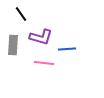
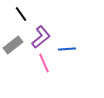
purple L-shape: rotated 55 degrees counterclockwise
gray rectangle: rotated 48 degrees clockwise
pink line: rotated 60 degrees clockwise
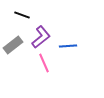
black line: moved 1 px right, 1 px down; rotated 35 degrees counterclockwise
blue line: moved 1 px right, 3 px up
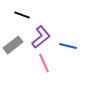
blue line: rotated 18 degrees clockwise
